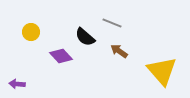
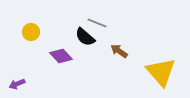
gray line: moved 15 px left
yellow triangle: moved 1 px left, 1 px down
purple arrow: rotated 28 degrees counterclockwise
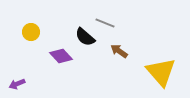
gray line: moved 8 px right
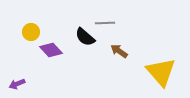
gray line: rotated 24 degrees counterclockwise
purple diamond: moved 10 px left, 6 px up
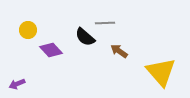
yellow circle: moved 3 px left, 2 px up
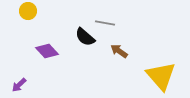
gray line: rotated 12 degrees clockwise
yellow circle: moved 19 px up
purple diamond: moved 4 px left, 1 px down
yellow triangle: moved 4 px down
purple arrow: moved 2 px right, 1 px down; rotated 21 degrees counterclockwise
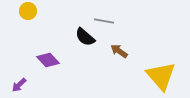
gray line: moved 1 px left, 2 px up
purple diamond: moved 1 px right, 9 px down
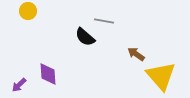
brown arrow: moved 17 px right, 3 px down
purple diamond: moved 14 px down; rotated 40 degrees clockwise
